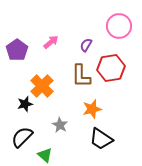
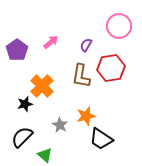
brown L-shape: rotated 10 degrees clockwise
orange star: moved 6 px left, 7 px down
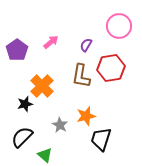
black trapezoid: rotated 75 degrees clockwise
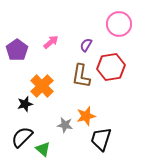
pink circle: moved 2 px up
red hexagon: moved 1 px up
gray star: moved 5 px right; rotated 21 degrees counterclockwise
green triangle: moved 2 px left, 6 px up
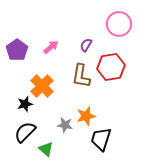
pink arrow: moved 5 px down
black semicircle: moved 3 px right, 5 px up
green triangle: moved 3 px right
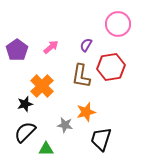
pink circle: moved 1 px left
orange star: moved 4 px up
green triangle: rotated 42 degrees counterclockwise
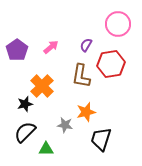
red hexagon: moved 3 px up
